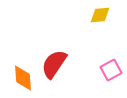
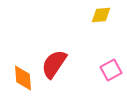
yellow diamond: moved 1 px right
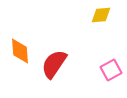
orange diamond: moved 3 px left, 27 px up
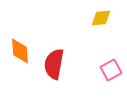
yellow diamond: moved 3 px down
red semicircle: rotated 24 degrees counterclockwise
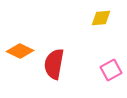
orange diamond: rotated 60 degrees counterclockwise
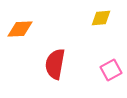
orange diamond: moved 22 px up; rotated 28 degrees counterclockwise
red semicircle: moved 1 px right
